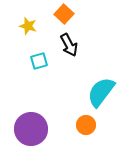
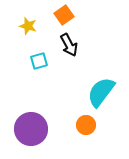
orange square: moved 1 px down; rotated 12 degrees clockwise
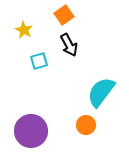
yellow star: moved 4 px left, 4 px down; rotated 12 degrees clockwise
purple circle: moved 2 px down
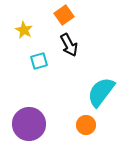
purple circle: moved 2 px left, 7 px up
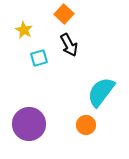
orange square: moved 1 px up; rotated 12 degrees counterclockwise
cyan square: moved 3 px up
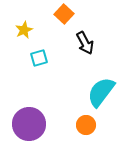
yellow star: rotated 18 degrees clockwise
black arrow: moved 16 px right, 2 px up
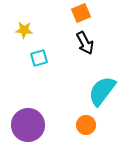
orange square: moved 17 px right, 1 px up; rotated 24 degrees clockwise
yellow star: rotated 30 degrees clockwise
cyan semicircle: moved 1 px right, 1 px up
purple circle: moved 1 px left, 1 px down
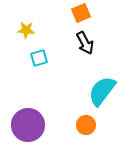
yellow star: moved 2 px right
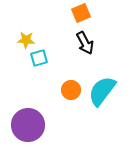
yellow star: moved 10 px down
orange circle: moved 15 px left, 35 px up
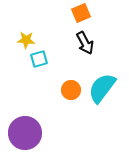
cyan square: moved 1 px down
cyan semicircle: moved 3 px up
purple circle: moved 3 px left, 8 px down
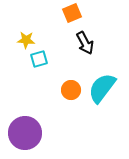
orange square: moved 9 px left
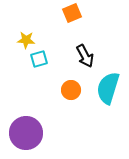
black arrow: moved 13 px down
cyan semicircle: moved 6 px right; rotated 20 degrees counterclockwise
purple circle: moved 1 px right
